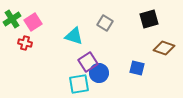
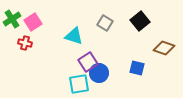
black square: moved 9 px left, 2 px down; rotated 24 degrees counterclockwise
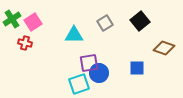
gray square: rotated 28 degrees clockwise
cyan triangle: moved 1 px up; rotated 18 degrees counterclockwise
purple square: moved 1 px right, 1 px down; rotated 24 degrees clockwise
blue square: rotated 14 degrees counterclockwise
cyan square: rotated 10 degrees counterclockwise
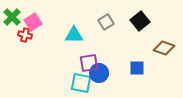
green cross: moved 2 px up; rotated 12 degrees counterclockwise
gray square: moved 1 px right, 1 px up
red cross: moved 8 px up
cyan square: moved 2 px right, 1 px up; rotated 30 degrees clockwise
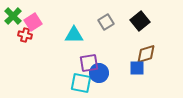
green cross: moved 1 px right, 1 px up
brown diamond: moved 18 px left, 6 px down; rotated 35 degrees counterclockwise
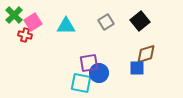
green cross: moved 1 px right, 1 px up
cyan triangle: moved 8 px left, 9 px up
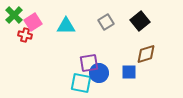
blue square: moved 8 px left, 4 px down
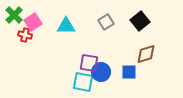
purple square: rotated 18 degrees clockwise
blue circle: moved 2 px right, 1 px up
cyan square: moved 2 px right, 1 px up
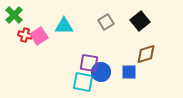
pink square: moved 6 px right, 14 px down
cyan triangle: moved 2 px left
